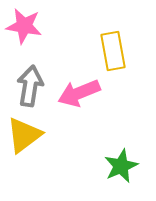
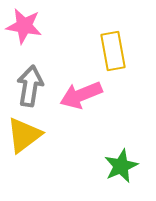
pink arrow: moved 2 px right, 2 px down
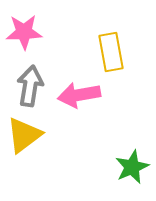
pink star: moved 6 px down; rotated 12 degrees counterclockwise
yellow rectangle: moved 2 px left, 1 px down
pink arrow: moved 2 px left; rotated 12 degrees clockwise
green star: moved 11 px right, 1 px down
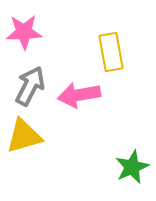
gray arrow: rotated 18 degrees clockwise
yellow triangle: moved 1 px down; rotated 21 degrees clockwise
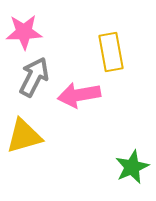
gray arrow: moved 4 px right, 9 px up
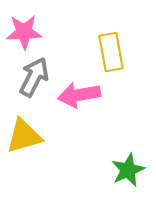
green star: moved 4 px left, 3 px down
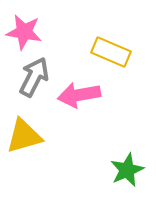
pink star: rotated 12 degrees clockwise
yellow rectangle: rotated 57 degrees counterclockwise
green star: moved 1 px left
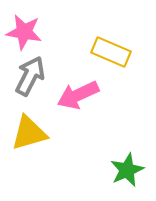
gray arrow: moved 4 px left, 1 px up
pink arrow: moved 1 px left; rotated 15 degrees counterclockwise
yellow triangle: moved 5 px right, 3 px up
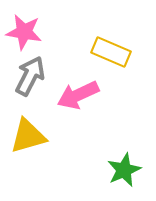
yellow triangle: moved 1 px left, 3 px down
green star: moved 3 px left
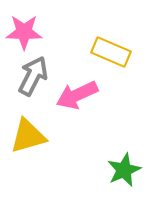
pink star: rotated 9 degrees counterclockwise
gray arrow: moved 3 px right
pink arrow: moved 1 px left
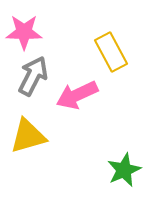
yellow rectangle: rotated 39 degrees clockwise
